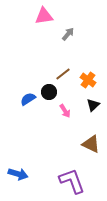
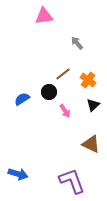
gray arrow: moved 9 px right, 9 px down; rotated 80 degrees counterclockwise
blue semicircle: moved 6 px left
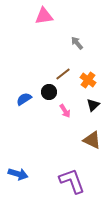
blue semicircle: moved 2 px right
brown triangle: moved 1 px right, 4 px up
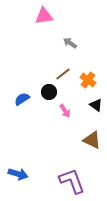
gray arrow: moved 7 px left; rotated 16 degrees counterclockwise
blue semicircle: moved 2 px left
black triangle: moved 3 px right; rotated 40 degrees counterclockwise
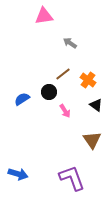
brown triangle: rotated 30 degrees clockwise
purple L-shape: moved 3 px up
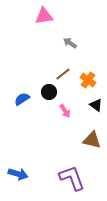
brown triangle: rotated 42 degrees counterclockwise
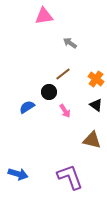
orange cross: moved 8 px right, 1 px up
blue semicircle: moved 5 px right, 8 px down
purple L-shape: moved 2 px left, 1 px up
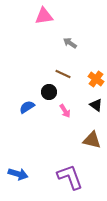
brown line: rotated 63 degrees clockwise
